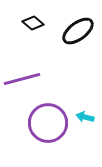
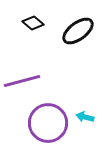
purple line: moved 2 px down
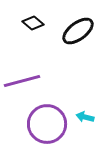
purple circle: moved 1 px left, 1 px down
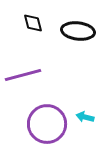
black diamond: rotated 35 degrees clockwise
black ellipse: rotated 44 degrees clockwise
purple line: moved 1 px right, 6 px up
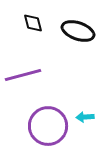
black ellipse: rotated 12 degrees clockwise
cyan arrow: rotated 18 degrees counterclockwise
purple circle: moved 1 px right, 2 px down
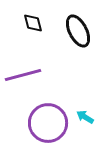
black ellipse: rotated 44 degrees clockwise
cyan arrow: rotated 36 degrees clockwise
purple circle: moved 3 px up
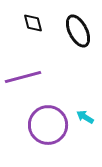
purple line: moved 2 px down
purple circle: moved 2 px down
